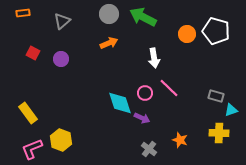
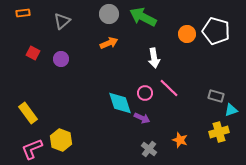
yellow cross: moved 1 px up; rotated 18 degrees counterclockwise
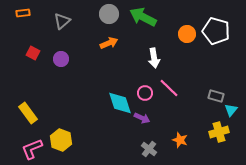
cyan triangle: rotated 32 degrees counterclockwise
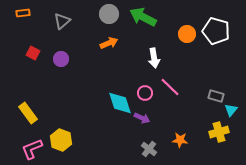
pink line: moved 1 px right, 1 px up
orange star: rotated 14 degrees counterclockwise
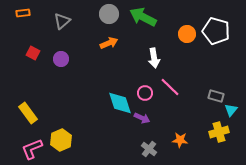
yellow hexagon: rotated 15 degrees clockwise
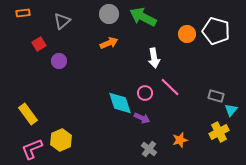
red square: moved 6 px right, 9 px up; rotated 32 degrees clockwise
purple circle: moved 2 px left, 2 px down
yellow rectangle: moved 1 px down
yellow cross: rotated 12 degrees counterclockwise
orange star: rotated 21 degrees counterclockwise
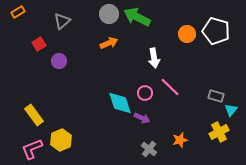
orange rectangle: moved 5 px left, 1 px up; rotated 24 degrees counterclockwise
green arrow: moved 6 px left
yellow rectangle: moved 6 px right, 1 px down
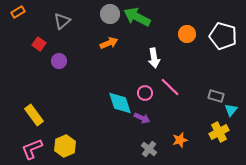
gray circle: moved 1 px right
white pentagon: moved 7 px right, 5 px down
red square: rotated 24 degrees counterclockwise
yellow hexagon: moved 4 px right, 6 px down
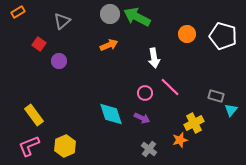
orange arrow: moved 2 px down
cyan diamond: moved 9 px left, 11 px down
yellow cross: moved 25 px left, 9 px up
pink L-shape: moved 3 px left, 3 px up
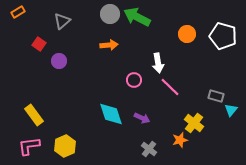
orange arrow: rotated 18 degrees clockwise
white arrow: moved 4 px right, 5 px down
pink circle: moved 11 px left, 13 px up
yellow cross: rotated 24 degrees counterclockwise
pink L-shape: rotated 15 degrees clockwise
